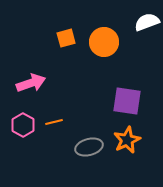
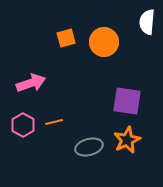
white semicircle: rotated 65 degrees counterclockwise
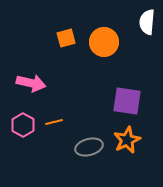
pink arrow: rotated 32 degrees clockwise
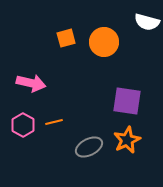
white semicircle: rotated 80 degrees counterclockwise
gray ellipse: rotated 12 degrees counterclockwise
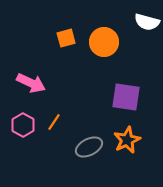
pink arrow: rotated 12 degrees clockwise
purple square: moved 1 px left, 4 px up
orange line: rotated 42 degrees counterclockwise
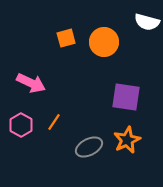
pink hexagon: moved 2 px left
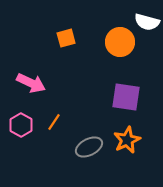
orange circle: moved 16 px right
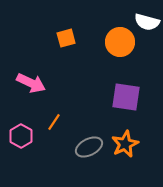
pink hexagon: moved 11 px down
orange star: moved 2 px left, 4 px down
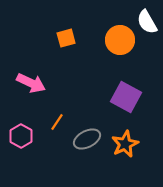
white semicircle: rotated 45 degrees clockwise
orange circle: moved 2 px up
purple square: rotated 20 degrees clockwise
orange line: moved 3 px right
gray ellipse: moved 2 px left, 8 px up
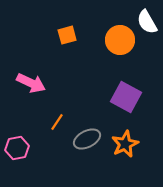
orange square: moved 1 px right, 3 px up
pink hexagon: moved 4 px left, 12 px down; rotated 20 degrees clockwise
